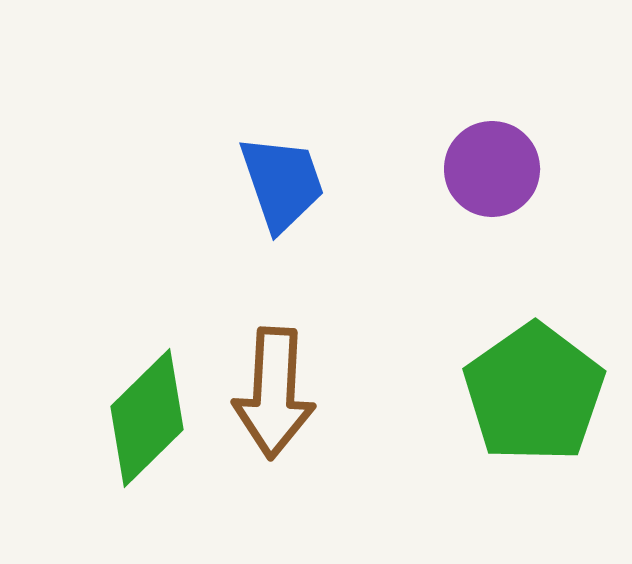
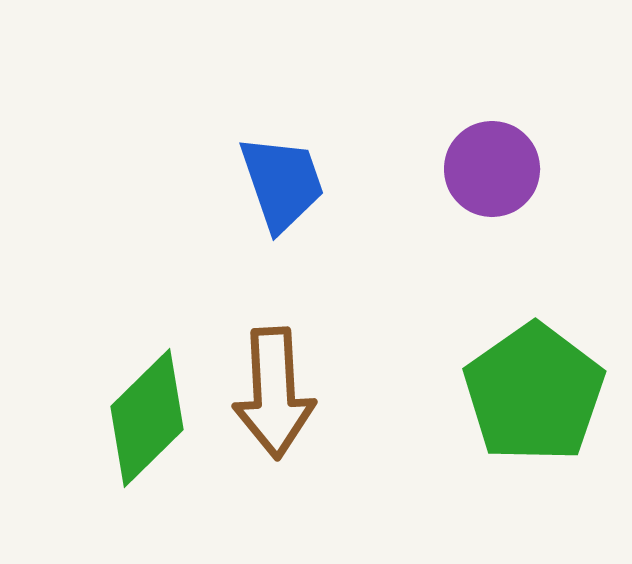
brown arrow: rotated 6 degrees counterclockwise
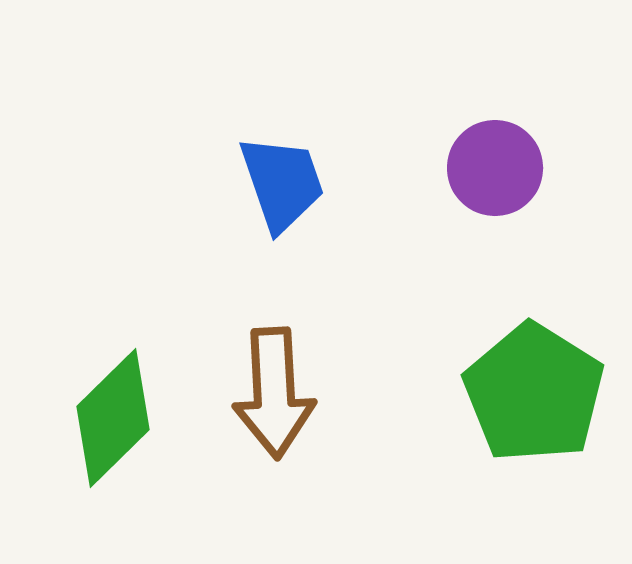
purple circle: moved 3 px right, 1 px up
green pentagon: rotated 5 degrees counterclockwise
green diamond: moved 34 px left
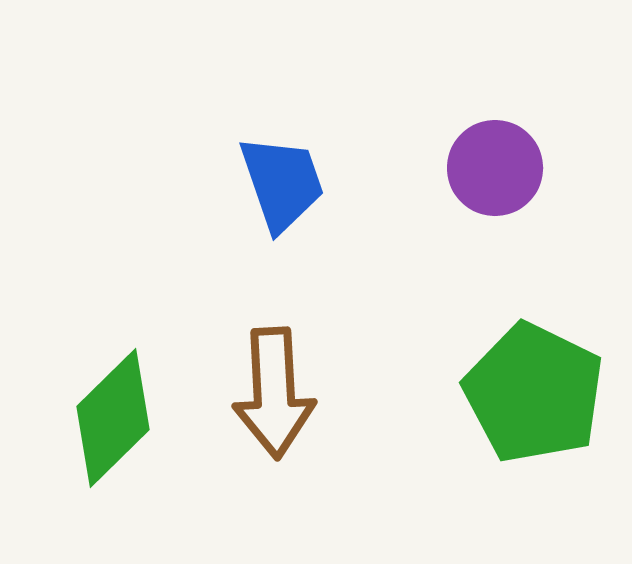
green pentagon: rotated 6 degrees counterclockwise
